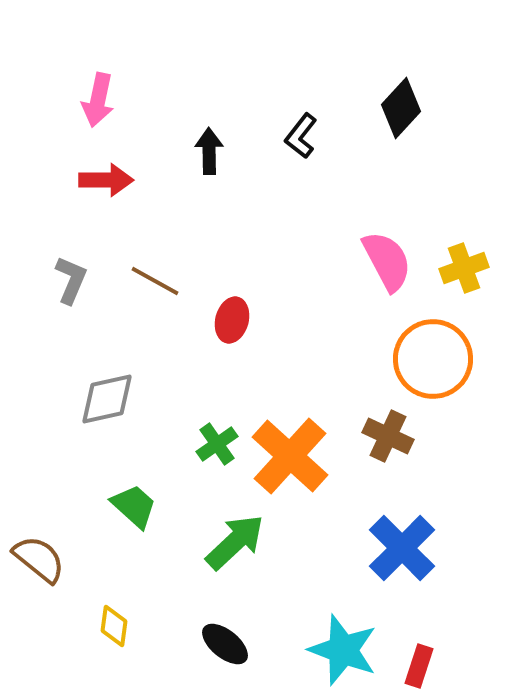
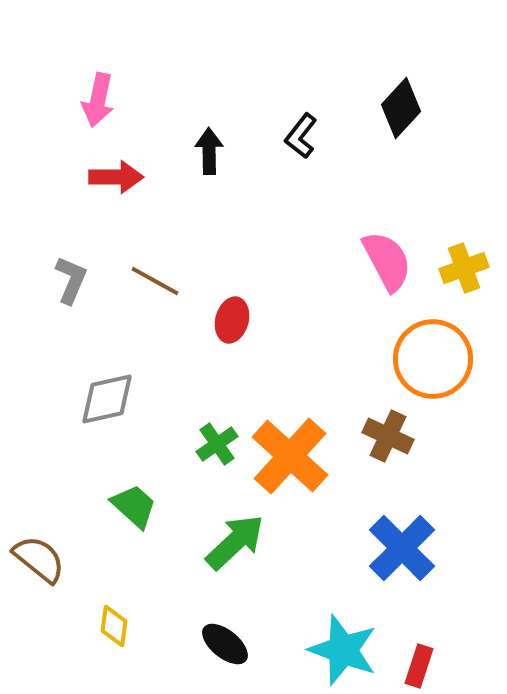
red arrow: moved 10 px right, 3 px up
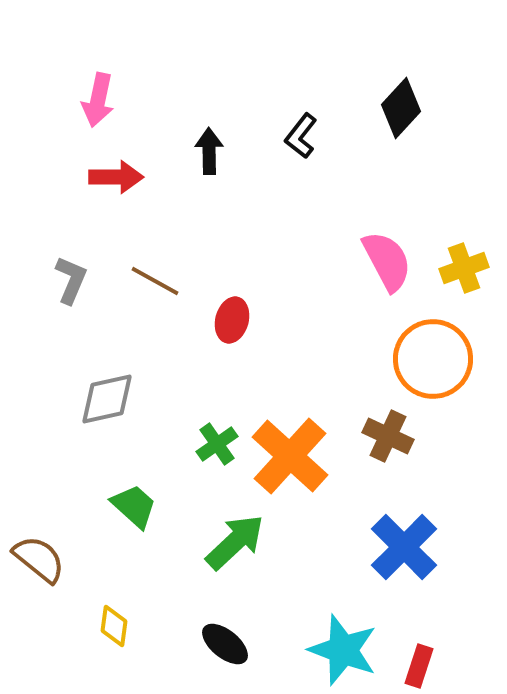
blue cross: moved 2 px right, 1 px up
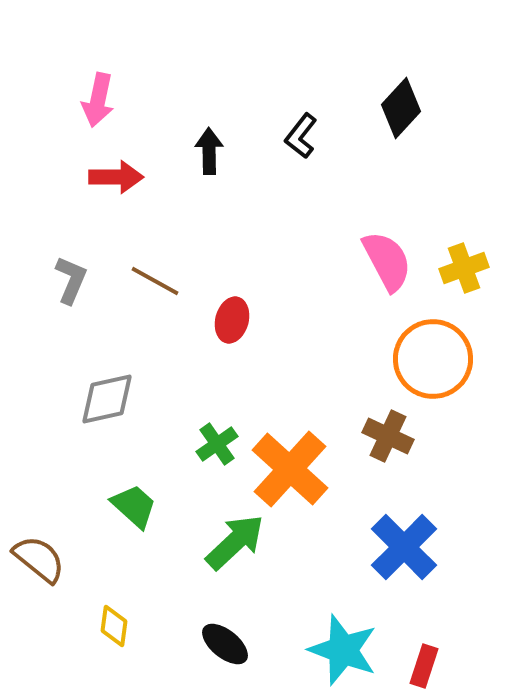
orange cross: moved 13 px down
red rectangle: moved 5 px right
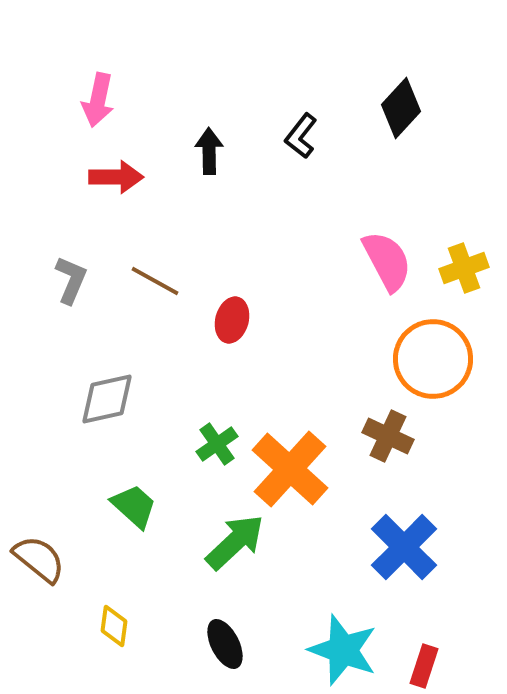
black ellipse: rotated 24 degrees clockwise
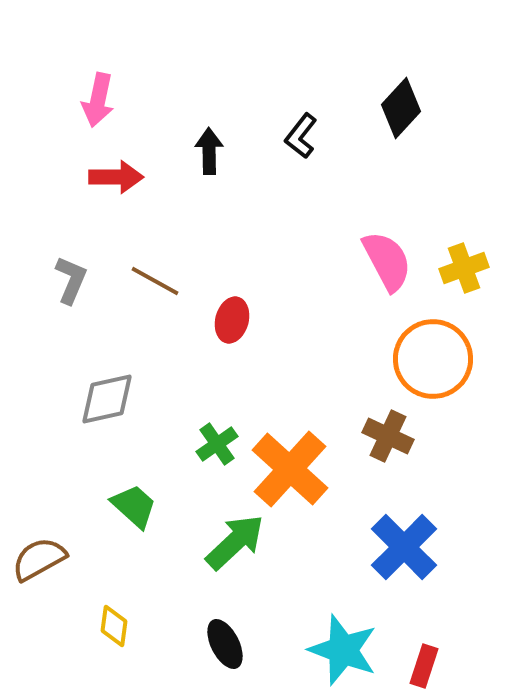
brown semicircle: rotated 68 degrees counterclockwise
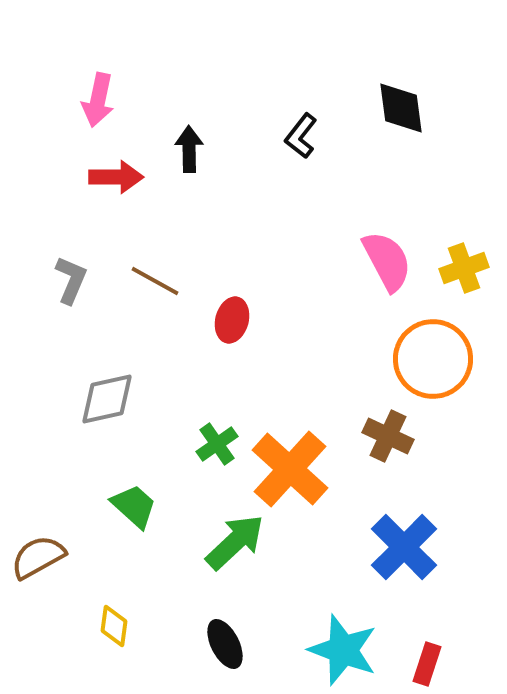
black diamond: rotated 50 degrees counterclockwise
black arrow: moved 20 px left, 2 px up
brown semicircle: moved 1 px left, 2 px up
red rectangle: moved 3 px right, 2 px up
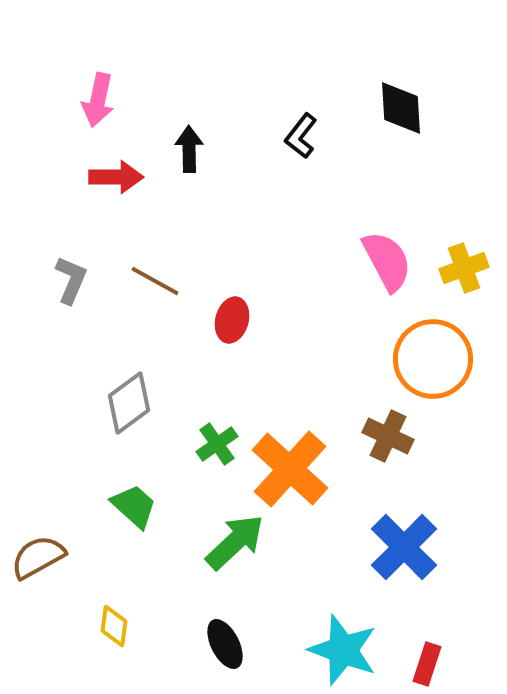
black diamond: rotated 4 degrees clockwise
gray diamond: moved 22 px right, 4 px down; rotated 24 degrees counterclockwise
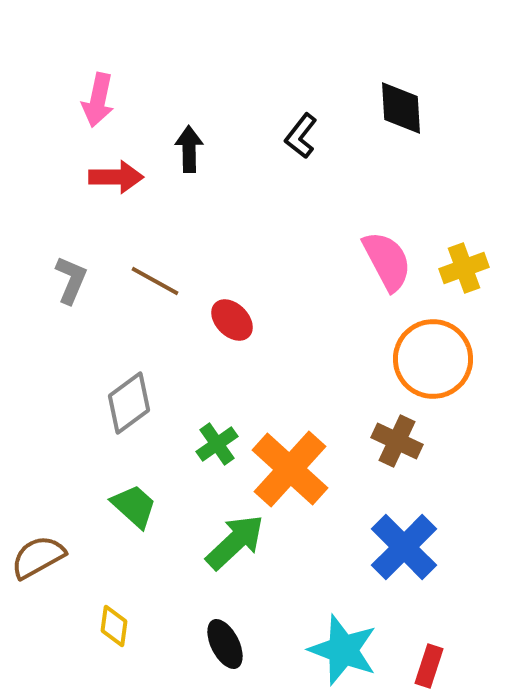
red ellipse: rotated 60 degrees counterclockwise
brown cross: moved 9 px right, 5 px down
red rectangle: moved 2 px right, 2 px down
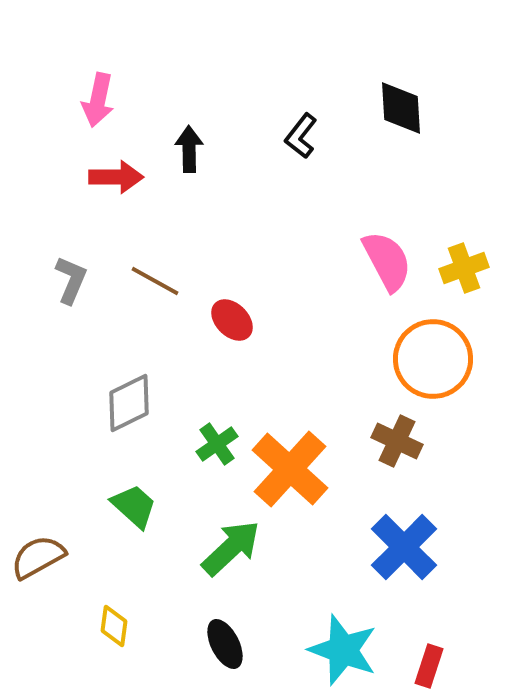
gray diamond: rotated 10 degrees clockwise
green arrow: moved 4 px left, 6 px down
